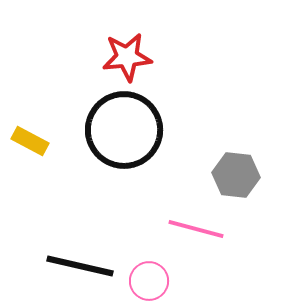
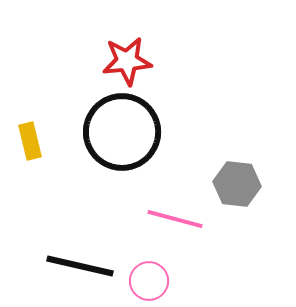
red star: moved 4 px down
black circle: moved 2 px left, 2 px down
yellow rectangle: rotated 48 degrees clockwise
gray hexagon: moved 1 px right, 9 px down
pink line: moved 21 px left, 10 px up
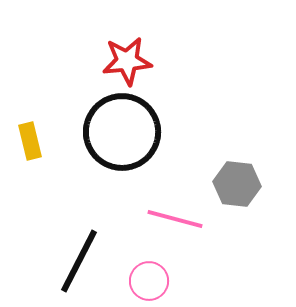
black line: moved 1 px left, 5 px up; rotated 76 degrees counterclockwise
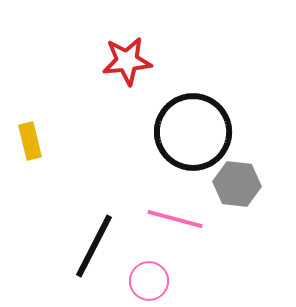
black circle: moved 71 px right
black line: moved 15 px right, 15 px up
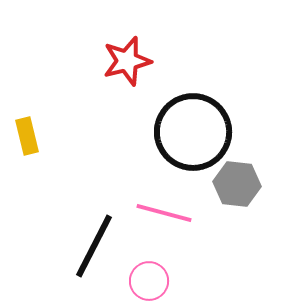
red star: rotated 9 degrees counterclockwise
yellow rectangle: moved 3 px left, 5 px up
pink line: moved 11 px left, 6 px up
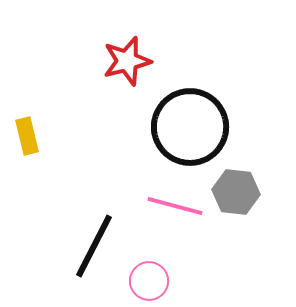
black circle: moved 3 px left, 5 px up
gray hexagon: moved 1 px left, 8 px down
pink line: moved 11 px right, 7 px up
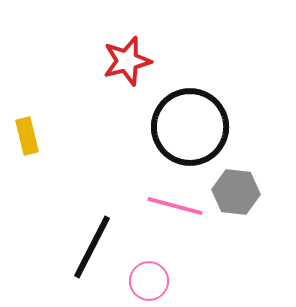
black line: moved 2 px left, 1 px down
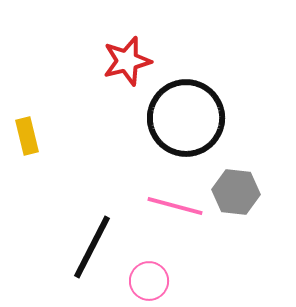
black circle: moved 4 px left, 9 px up
